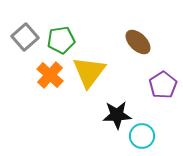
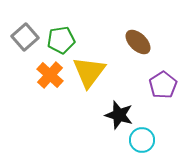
black star: moved 2 px right; rotated 20 degrees clockwise
cyan circle: moved 4 px down
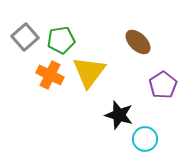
orange cross: rotated 16 degrees counterclockwise
cyan circle: moved 3 px right, 1 px up
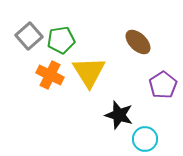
gray square: moved 4 px right, 1 px up
yellow triangle: rotated 9 degrees counterclockwise
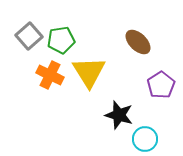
purple pentagon: moved 2 px left
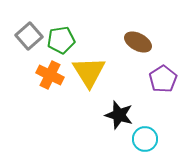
brown ellipse: rotated 16 degrees counterclockwise
purple pentagon: moved 2 px right, 6 px up
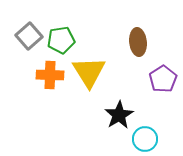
brown ellipse: rotated 56 degrees clockwise
orange cross: rotated 24 degrees counterclockwise
black star: rotated 24 degrees clockwise
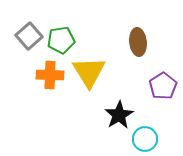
purple pentagon: moved 7 px down
